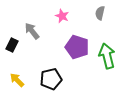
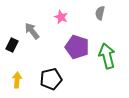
pink star: moved 1 px left, 1 px down
yellow arrow: rotated 49 degrees clockwise
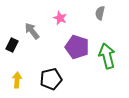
pink star: moved 1 px left, 1 px down
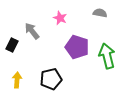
gray semicircle: rotated 88 degrees clockwise
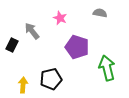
green arrow: moved 12 px down
yellow arrow: moved 6 px right, 5 px down
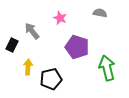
yellow arrow: moved 5 px right, 18 px up
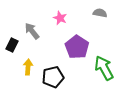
purple pentagon: rotated 15 degrees clockwise
green arrow: moved 3 px left; rotated 15 degrees counterclockwise
black pentagon: moved 2 px right, 2 px up
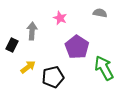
gray arrow: rotated 42 degrees clockwise
yellow arrow: rotated 49 degrees clockwise
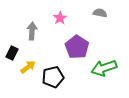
pink star: rotated 16 degrees clockwise
black rectangle: moved 8 px down
green arrow: rotated 80 degrees counterclockwise
